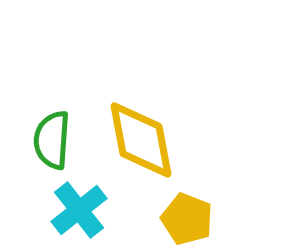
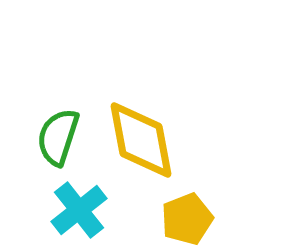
green semicircle: moved 6 px right, 3 px up; rotated 14 degrees clockwise
yellow pentagon: rotated 30 degrees clockwise
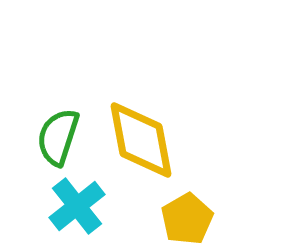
cyan cross: moved 2 px left, 4 px up
yellow pentagon: rotated 9 degrees counterclockwise
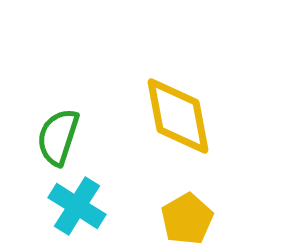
yellow diamond: moved 37 px right, 24 px up
cyan cross: rotated 20 degrees counterclockwise
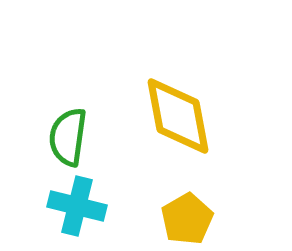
green semicircle: moved 10 px right; rotated 10 degrees counterclockwise
cyan cross: rotated 18 degrees counterclockwise
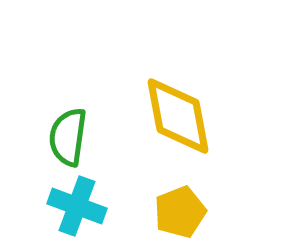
cyan cross: rotated 6 degrees clockwise
yellow pentagon: moved 7 px left, 7 px up; rotated 9 degrees clockwise
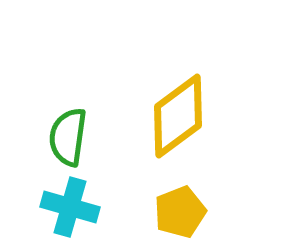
yellow diamond: rotated 64 degrees clockwise
cyan cross: moved 7 px left, 1 px down; rotated 4 degrees counterclockwise
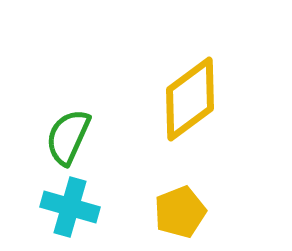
yellow diamond: moved 12 px right, 17 px up
green semicircle: rotated 16 degrees clockwise
